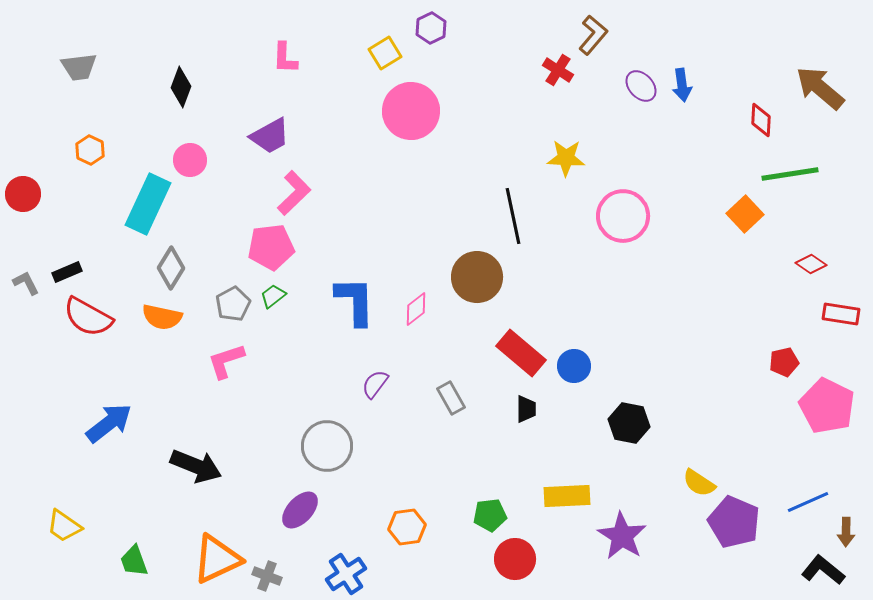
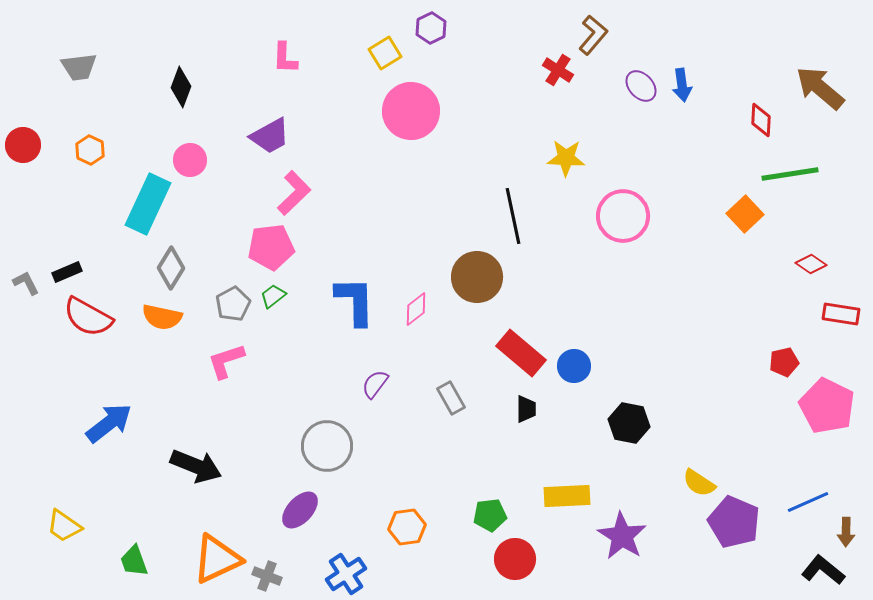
red circle at (23, 194): moved 49 px up
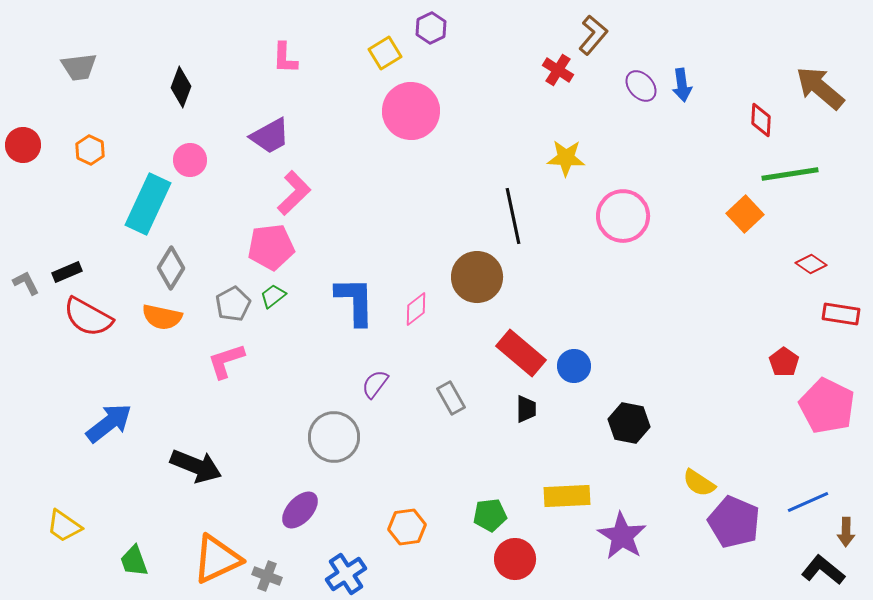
red pentagon at (784, 362): rotated 24 degrees counterclockwise
gray circle at (327, 446): moved 7 px right, 9 px up
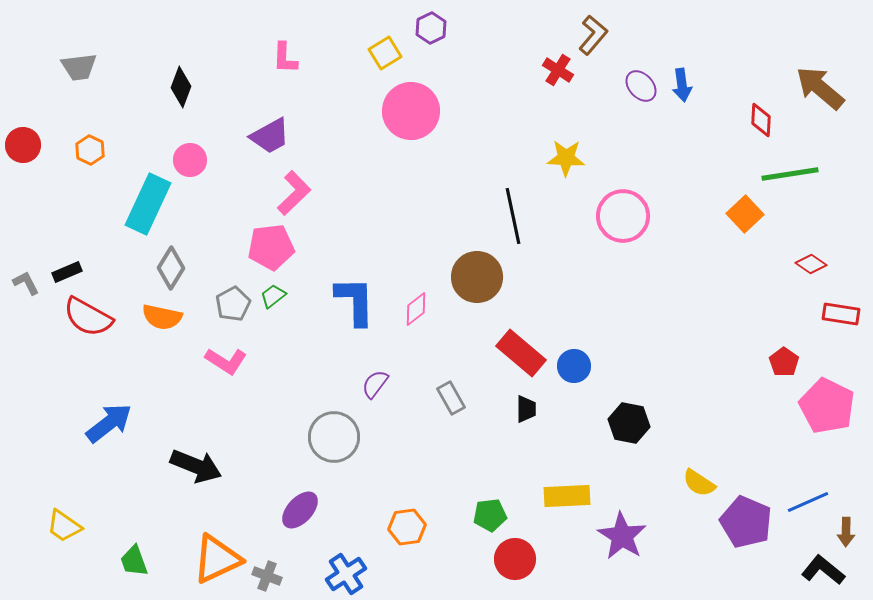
pink L-shape at (226, 361): rotated 129 degrees counterclockwise
purple pentagon at (734, 522): moved 12 px right
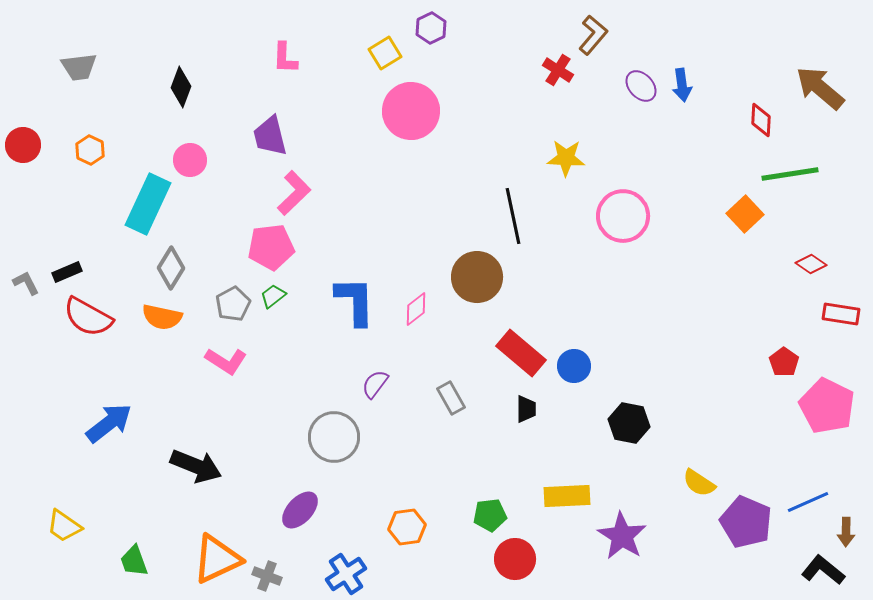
purple trapezoid at (270, 136): rotated 105 degrees clockwise
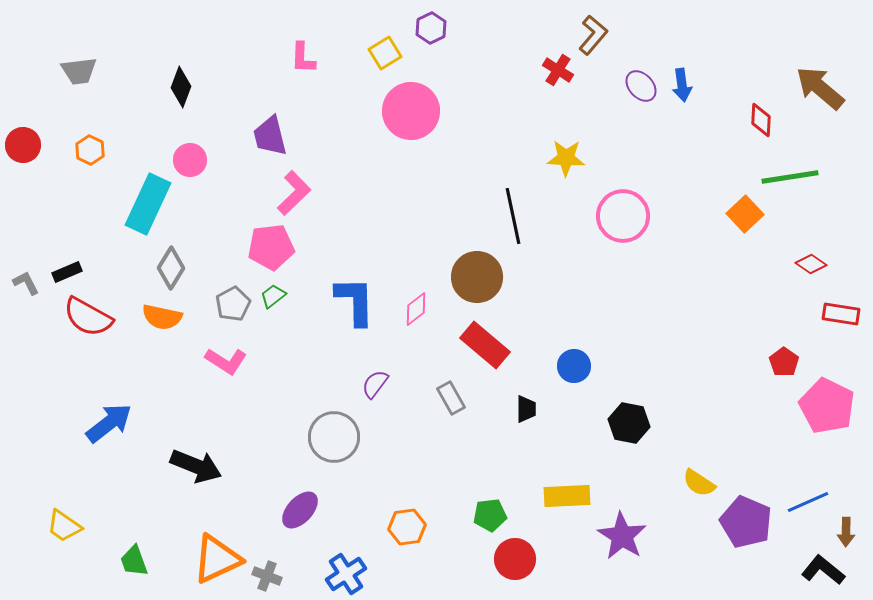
pink L-shape at (285, 58): moved 18 px right
gray trapezoid at (79, 67): moved 4 px down
green line at (790, 174): moved 3 px down
red rectangle at (521, 353): moved 36 px left, 8 px up
